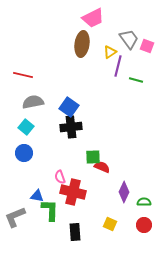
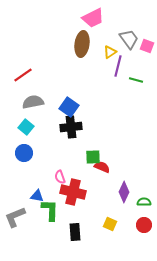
red line: rotated 48 degrees counterclockwise
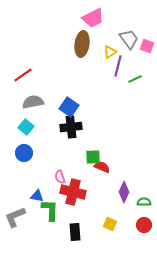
green line: moved 1 px left, 1 px up; rotated 40 degrees counterclockwise
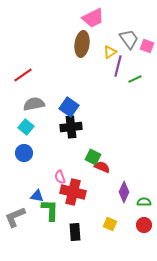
gray semicircle: moved 1 px right, 2 px down
green square: rotated 28 degrees clockwise
